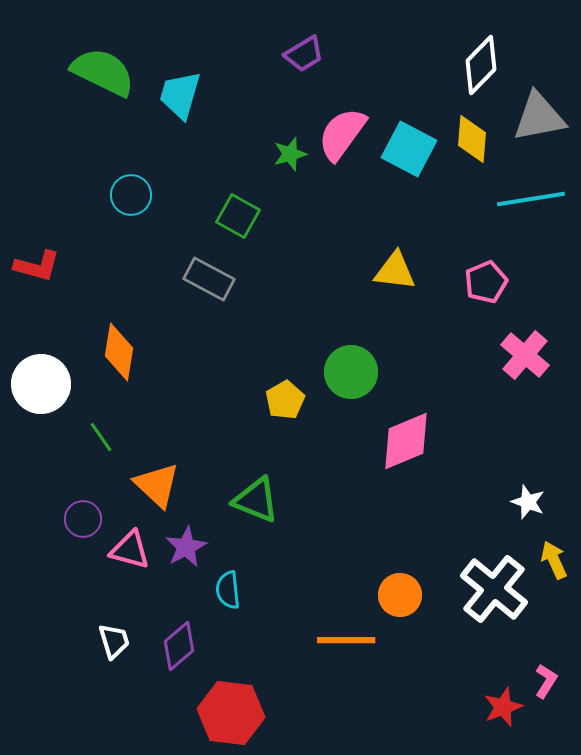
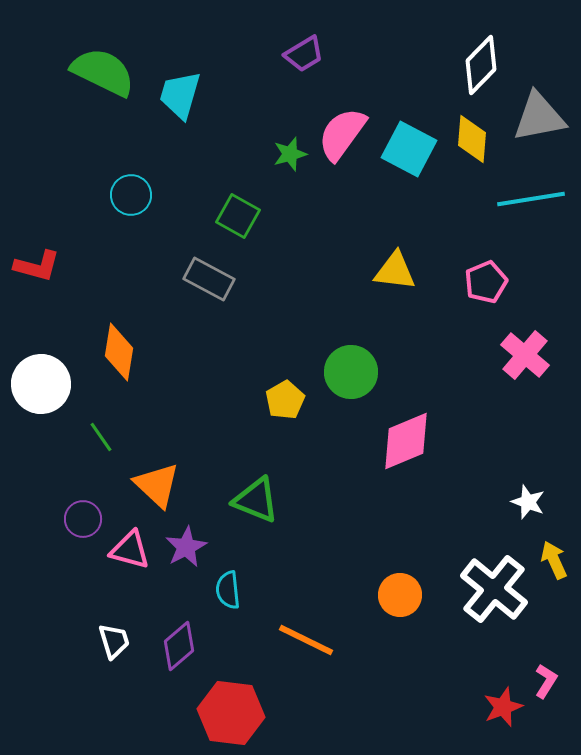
orange line: moved 40 px left; rotated 26 degrees clockwise
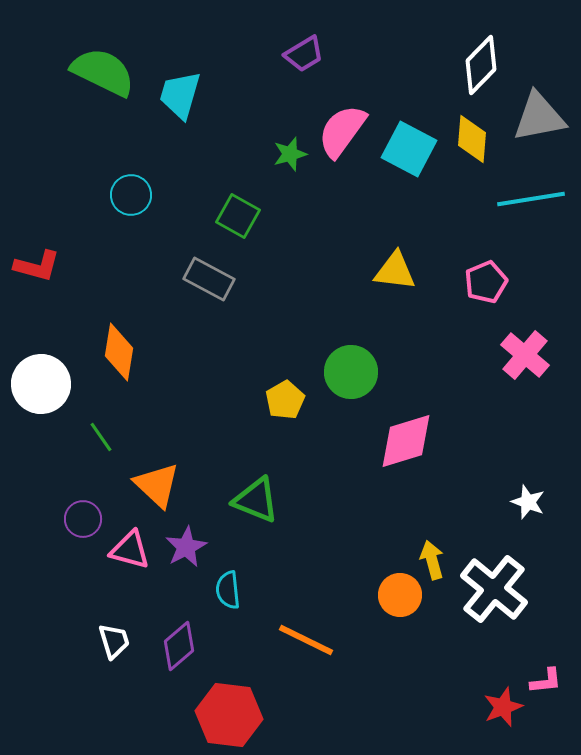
pink semicircle: moved 3 px up
pink diamond: rotated 6 degrees clockwise
yellow arrow: moved 122 px left; rotated 9 degrees clockwise
pink L-shape: rotated 52 degrees clockwise
red hexagon: moved 2 px left, 2 px down
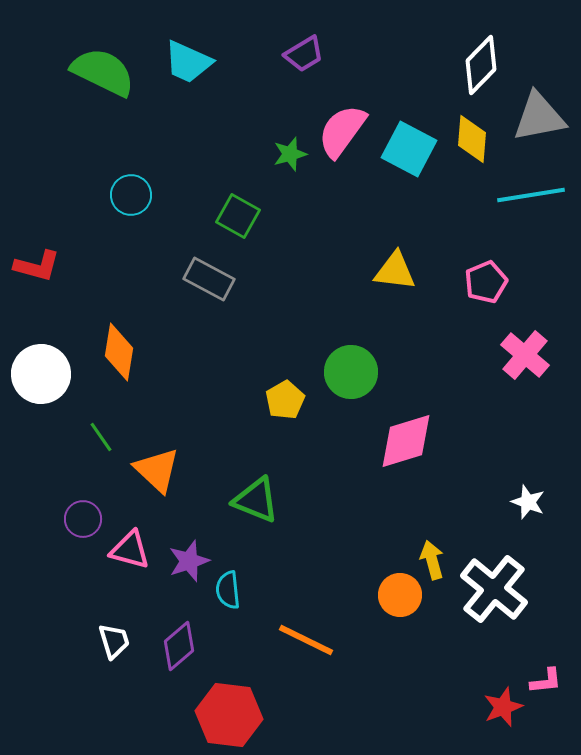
cyan trapezoid: moved 8 px right, 33 px up; rotated 82 degrees counterclockwise
cyan line: moved 4 px up
white circle: moved 10 px up
orange triangle: moved 15 px up
purple star: moved 3 px right, 14 px down; rotated 9 degrees clockwise
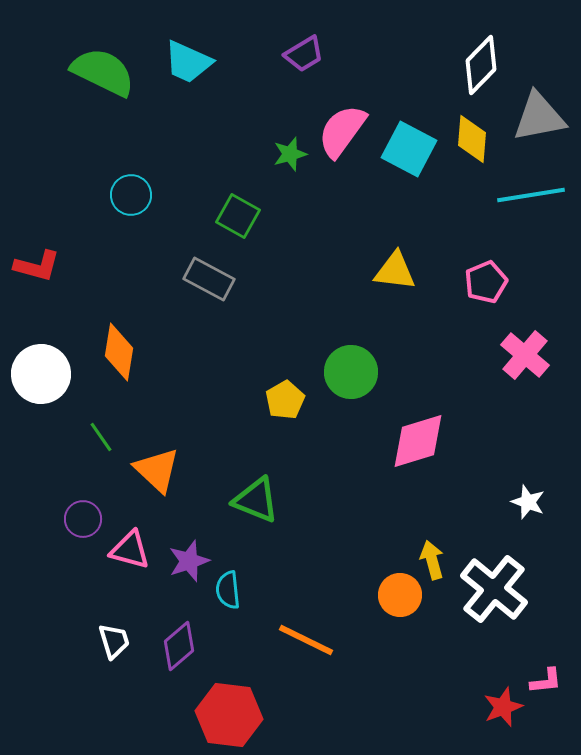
pink diamond: moved 12 px right
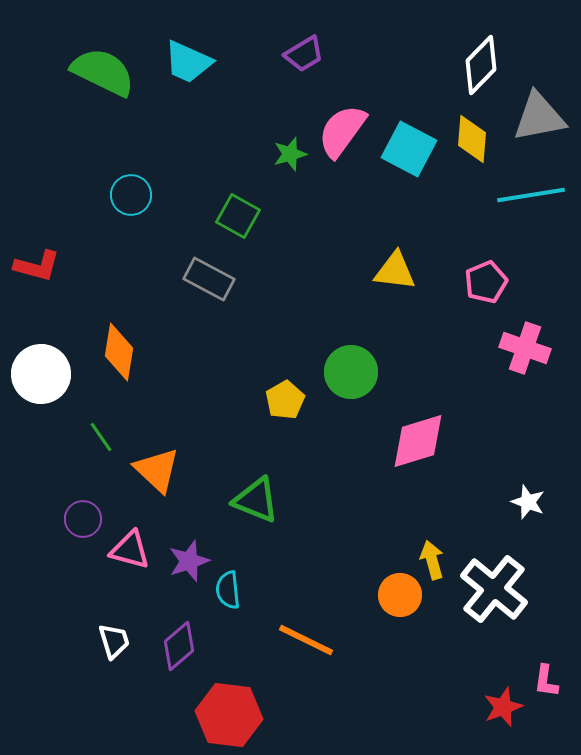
pink cross: moved 7 px up; rotated 21 degrees counterclockwise
pink L-shape: rotated 104 degrees clockwise
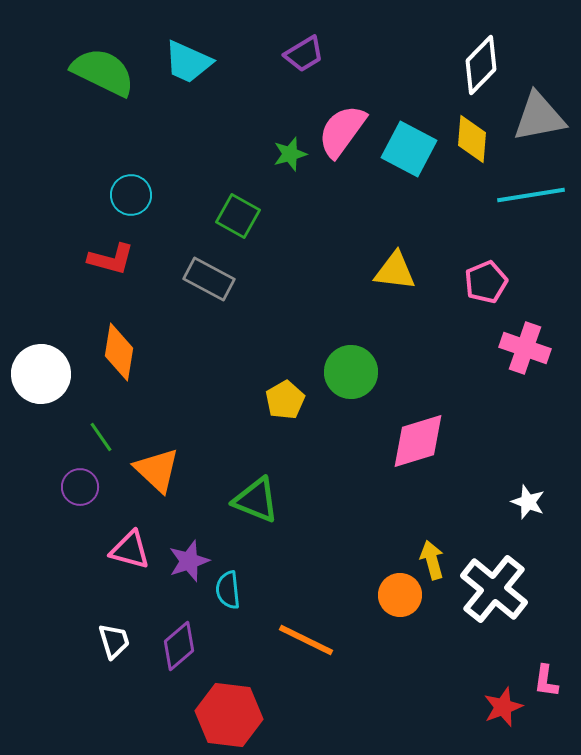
red L-shape: moved 74 px right, 7 px up
purple circle: moved 3 px left, 32 px up
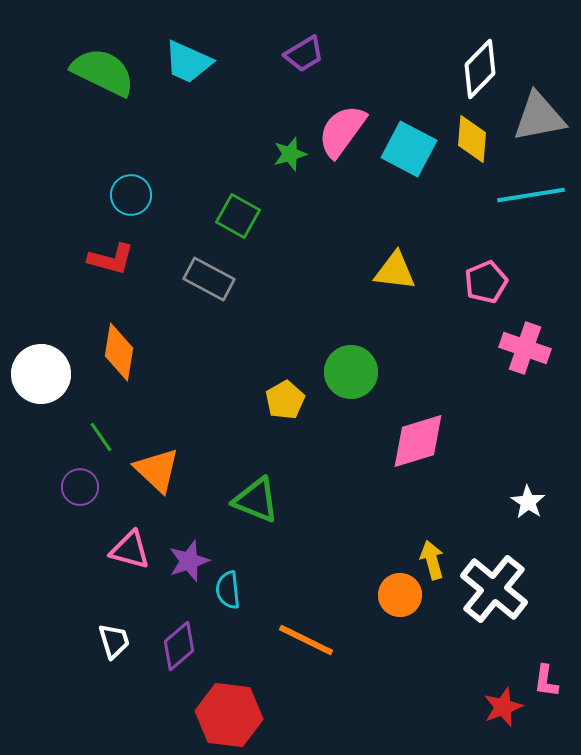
white diamond: moved 1 px left, 4 px down
white star: rotated 12 degrees clockwise
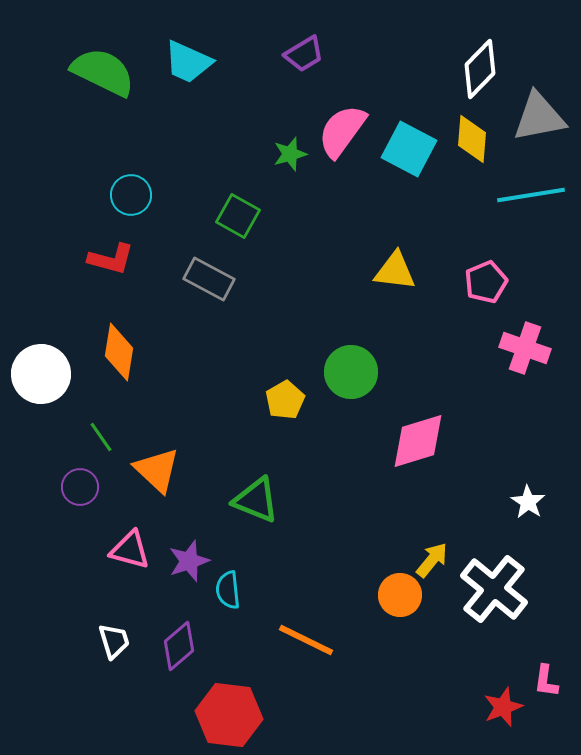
yellow arrow: rotated 54 degrees clockwise
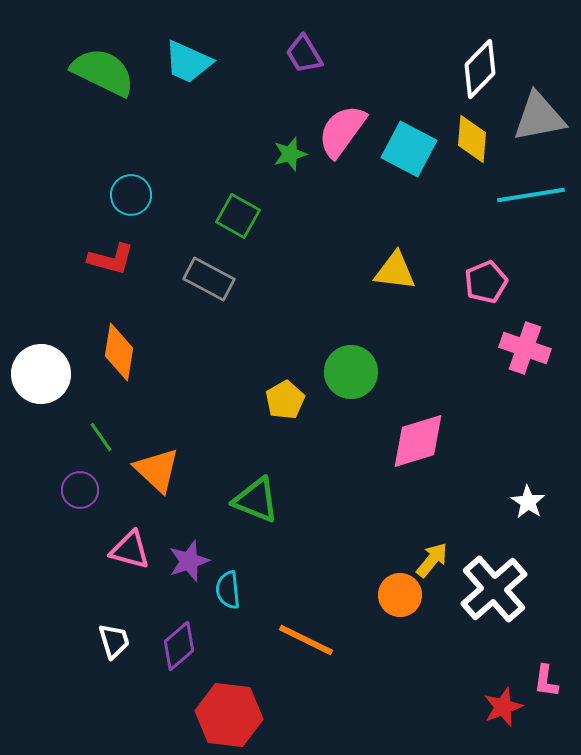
purple trapezoid: rotated 90 degrees clockwise
purple circle: moved 3 px down
white cross: rotated 10 degrees clockwise
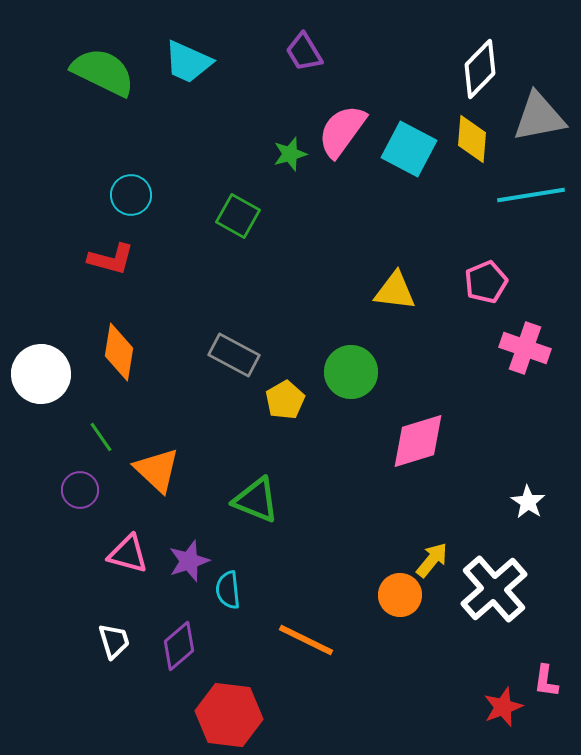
purple trapezoid: moved 2 px up
yellow triangle: moved 20 px down
gray rectangle: moved 25 px right, 76 px down
pink triangle: moved 2 px left, 4 px down
